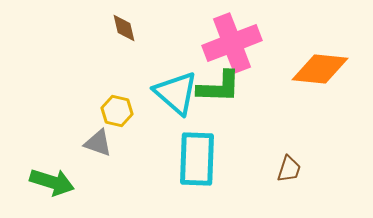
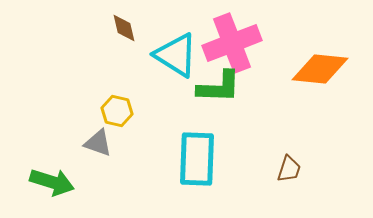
cyan triangle: moved 38 px up; rotated 9 degrees counterclockwise
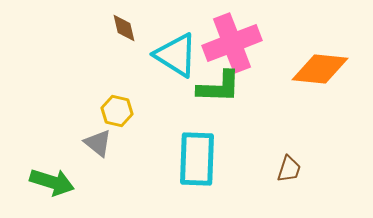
gray triangle: rotated 20 degrees clockwise
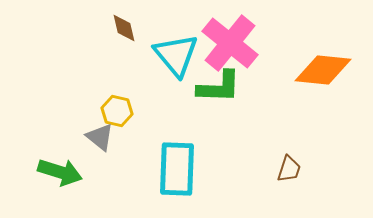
pink cross: moved 2 px left; rotated 30 degrees counterclockwise
cyan triangle: rotated 18 degrees clockwise
orange diamond: moved 3 px right, 1 px down
gray triangle: moved 2 px right, 6 px up
cyan rectangle: moved 20 px left, 10 px down
green arrow: moved 8 px right, 10 px up
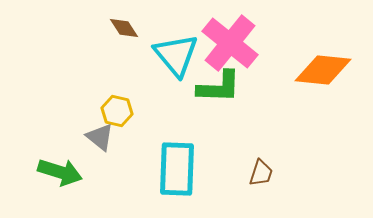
brown diamond: rotated 20 degrees counterclockwise
brown trapezoid: moved 28 px left, 4 px down
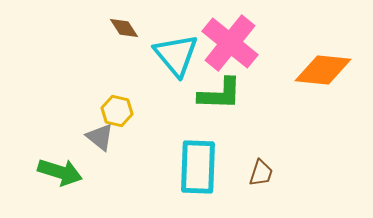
green L-shape: moved 1 px right, 7 px down
cyan rectangle: moved 21 px right, 2 px up
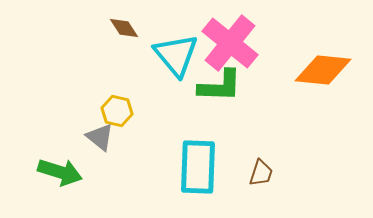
green L-shape: moved 8 px up
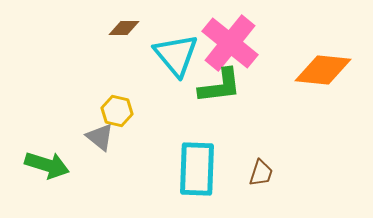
brown diamond: rotated 56 degrees counterclockwise
green L-shape: rotated 9 degrees counterclockwise
cyan rectangle: moved 1 px left, 2 px down
green arrow: moved 13 px left, 7 px up
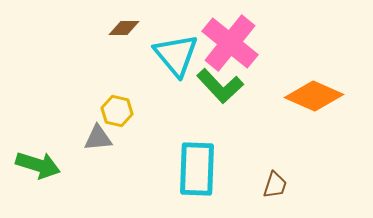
orange diamond: moved 9 px left, 26 px down; rotated 18 degrees clockwise
green L-shape: rotated 54 degrees clockwise
gray triangle: moved 2 px left, 1 px down; rotated 44 degrees counterclockwise
green arrow: moved 9 px left
brown trapezoid: moved 14 px right, 12 px down
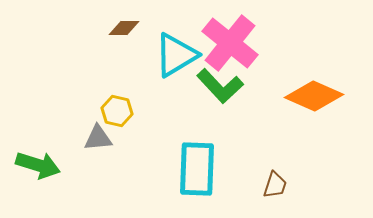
cyan triangle: rotated 39 degrees clockwise
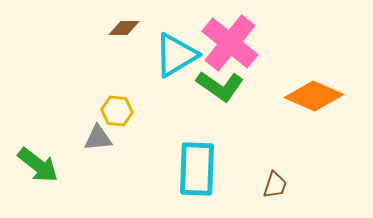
green L-shape: rotated 12 degrees counterclockwise
yellow hexagon: rotated 8 degrees counterclockwise
green arrow: rotated 21 degrees clockwise
